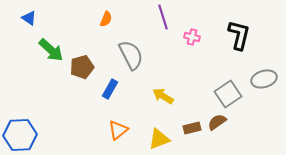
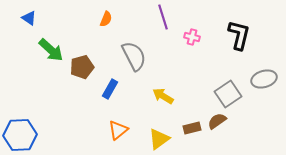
gray semicircle: moved 3 px right, 1 px down
brown semicircle: moved 1 px up
yellow triangle: rotated 15 degrees counterclockwise
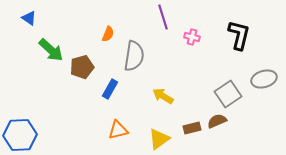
orange semicircle: moved 2 px right, 15 px down
gray semicircle: rotated 36 degrees clockwise
brown semicircle: rotated 12 degrees clockwise
orange triangle: rotated 25 degrees clockwise
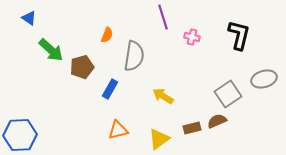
orange semicircle: moved 1 px left, 1 px down
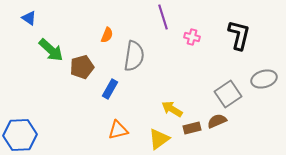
yellow arrow: moved 9 px right, 13 px down
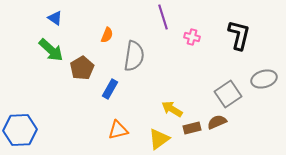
blue triangle: moved 26 px right
brown pentagon: moved 1 px down; rotated 15 degrees counterclockwise
brown semicircle: moved 1 px down
blue hexagon: moved 5 px up
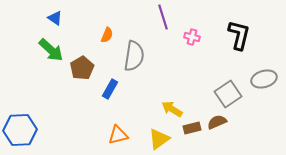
orange triangle: moved 5 px down
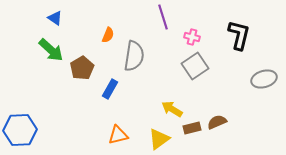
orange semicircle: moved 1 px right
gray square: moved 33 px left, 28 px up
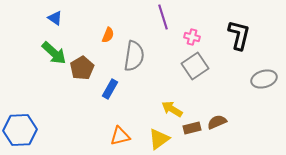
green arrow: moved 3 px right, 3 px down
orange triangle: moved 2 px right, 1 px down
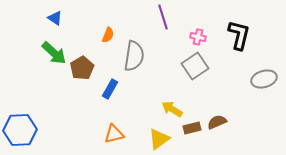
pink cross: moved 6 px right
orange triangle: moved 6 px left, 2 px up
